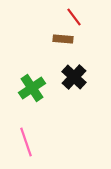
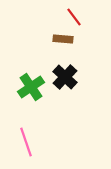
black cross: moved 9 px left
green cross: moved 1 px left, 1 px up
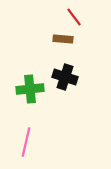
black cross: rotated 25 degrees counterclockwise
green cross: moved 1 px left, 2 px down; rotated 28 degrees clockwise
pink line: rotated 32 degrees clockwise
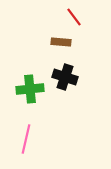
brown rectangle: moved 2 px left, 3 px down
pink line: moved 3 px up
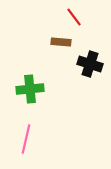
black cross: moved 25 px right, 13 px up
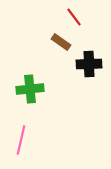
brown rectangle: rotated 30 degrees clockwise
black cross: moved 1 px left; rotated 20 degrees counterclockwise
pink line: moved 5 px left, 1 px down
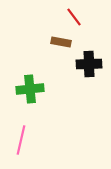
brown rectangle: rotated 24 degrees counterclockwise
